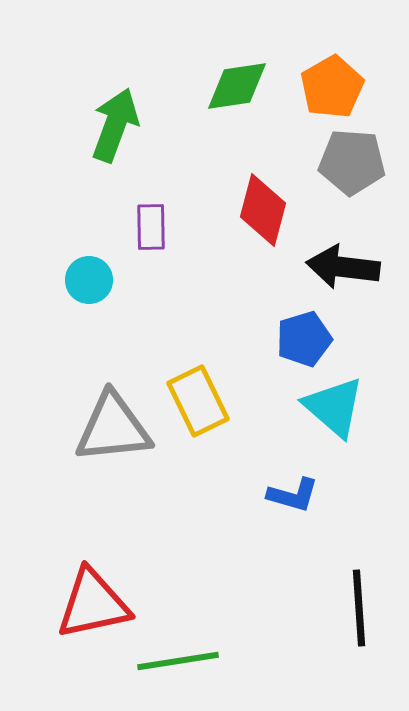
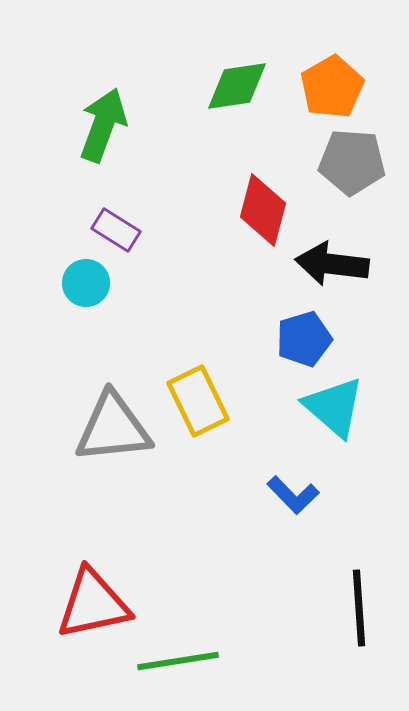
green arrow: moved 12 px left
purple rectangle: moved 35 px left, 3 px down; rotated 57 degrees counterclockwise
black arrow: moved 11 px left, 3 px up
cyan circle: moved 3 px left, 3 px down
blue L-shape: rotated 30 degrees clockwise
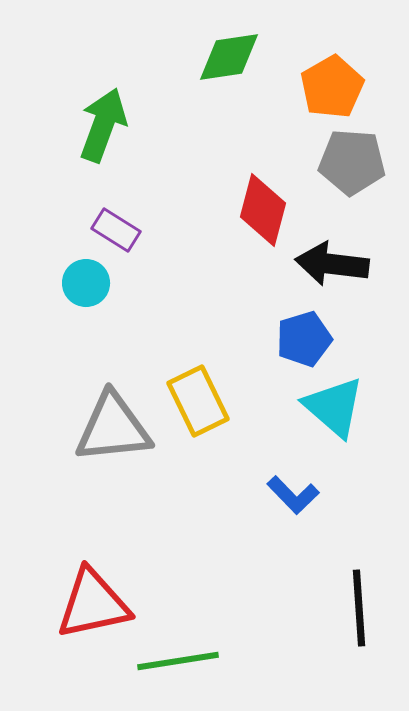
green diamond: moved 8 px left, 29 px up
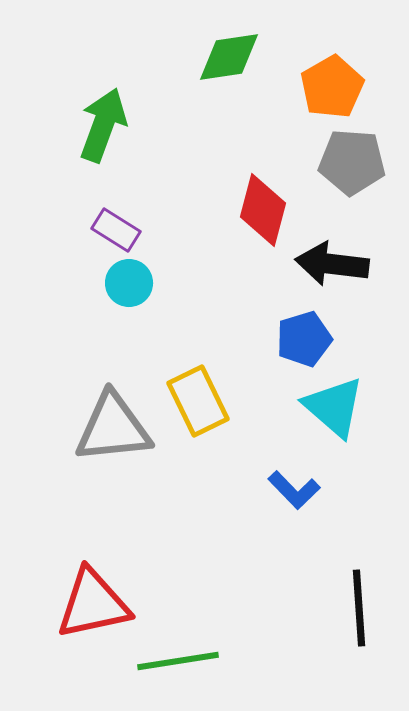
cyan circle: moved 43 px right
blue L-shape: moved 1 px right, 5 px up
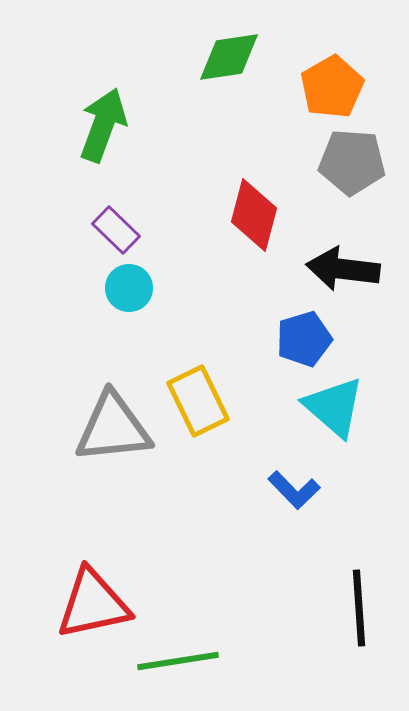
red diamond: moved 9 px left, 5 px down
purple rectangle: rotated 12 degrees clockwise
black arrow: moved 11 px right, 5 px down
cyan circle: moved 5 px down
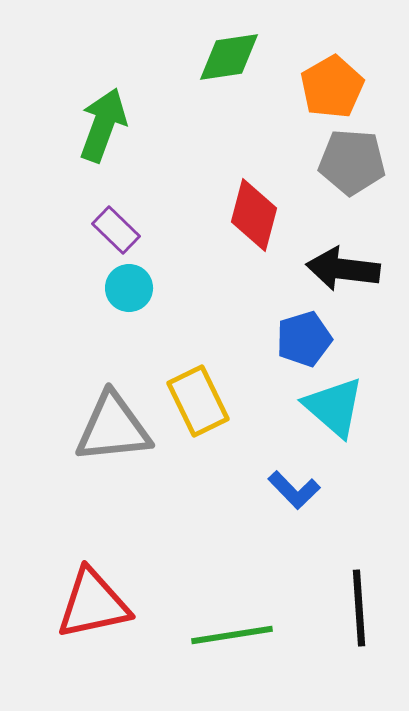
green line: moved 54 px right, 26 px up
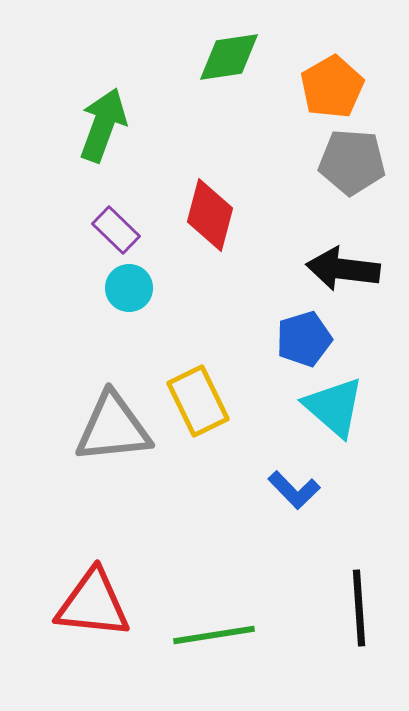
red diamond: moved 44 px left
red triangle: rotated 18 degrees clockwise
green line: moved 18 px left
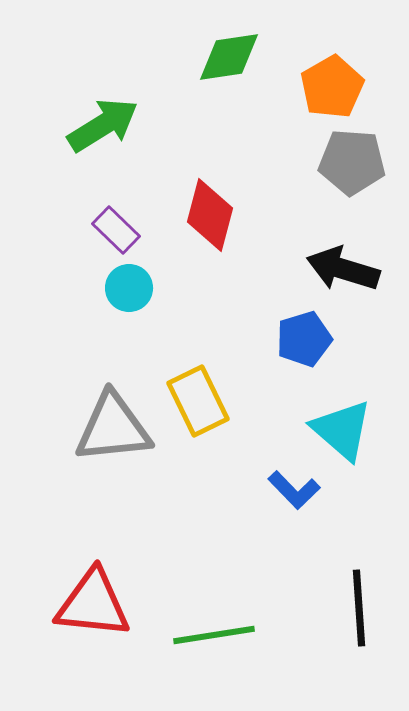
green arrow: rotated 38 degrees clockwise
black arrow: rotated 10 degrees clockwise
cyan triangle: moved 8 px right, 23 px down
